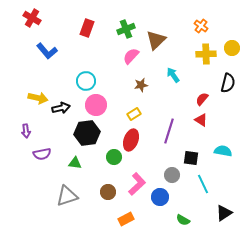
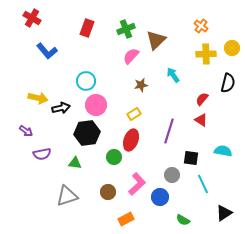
purple arrow: rotated 48 degrees counterclockwise
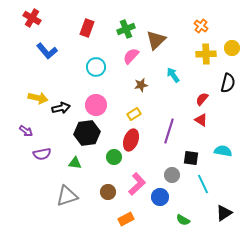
cyan circle: moved 10 px right, 14 px up
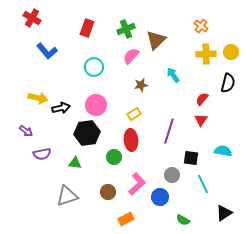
yellow circle: moved 1 px left, 4 px down
cyan circle: moved 2 px left
red triangle: rotated 32 degrees clockwise
red ellipse: rotated 25 degrees counterclockwise
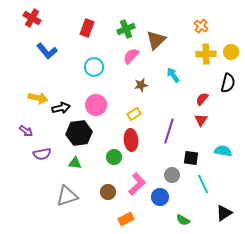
black hexagon: moved 8 px left
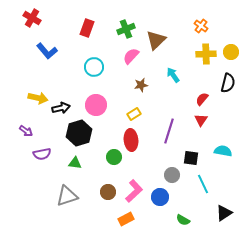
black hexagon: rotated 10 degrees counterclockwise
pink L-shape: moved 3 px left, 7 px down
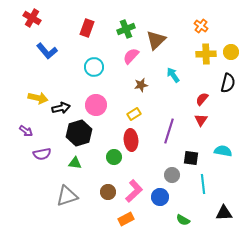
cyan line: rotated 18 degrees clockwise
black triangle: rotated 30 degrees clockwise
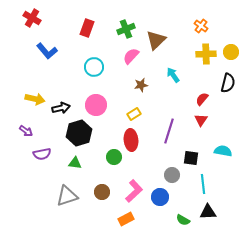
yellow arrow: moved 3 px left, 1 px down
brown circle: moved 6 px left
black triangle: moved 16 px left, 1 px up
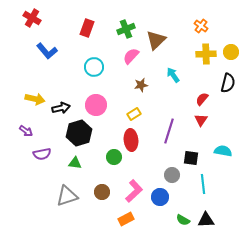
black triangle: moved 2 px left, 8 px down
